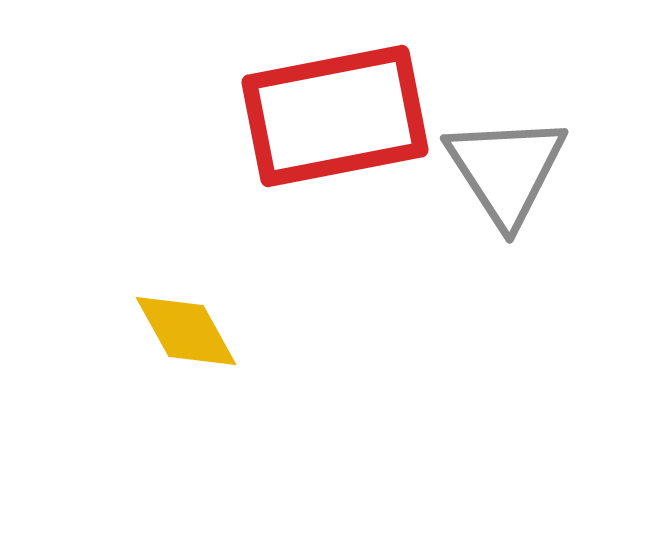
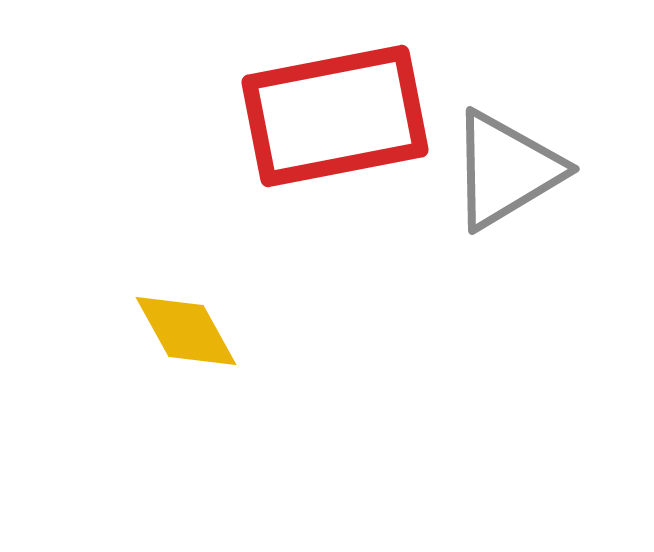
gray triangle: rotated 32 degrees clockwise
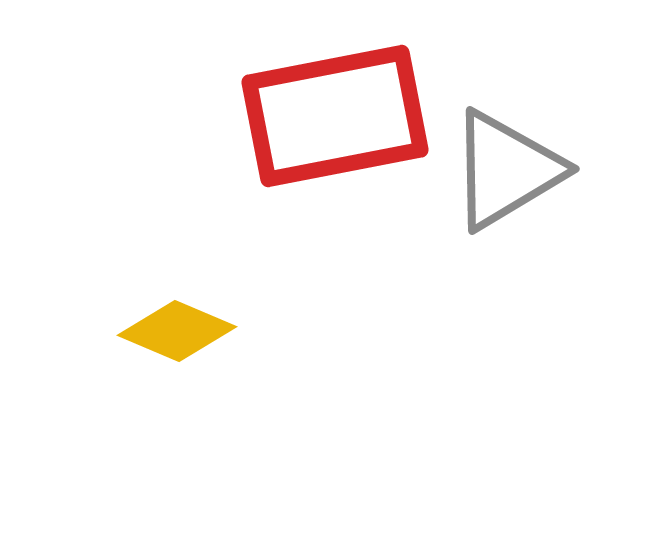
yellow diamond: moved 9 px left; rotated 38 degrees counterclockwise
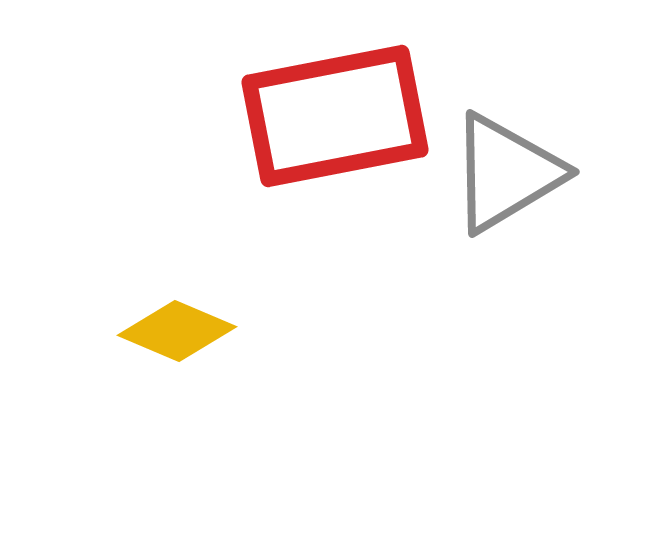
gray triangle: moved 3 px down
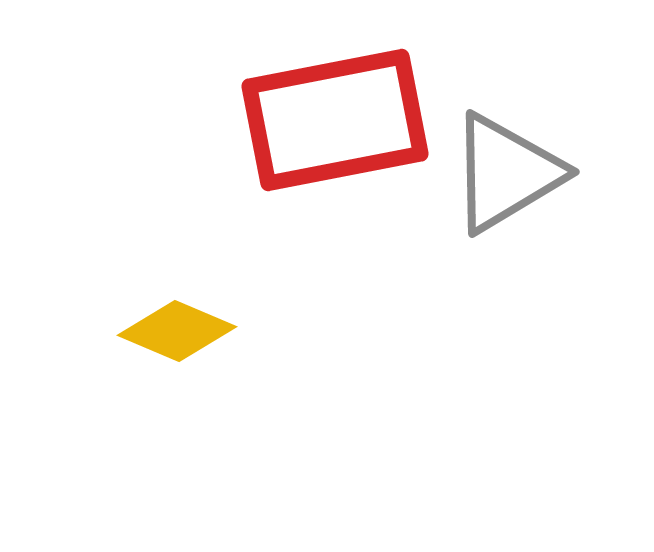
red rectangle: moved 4 px down
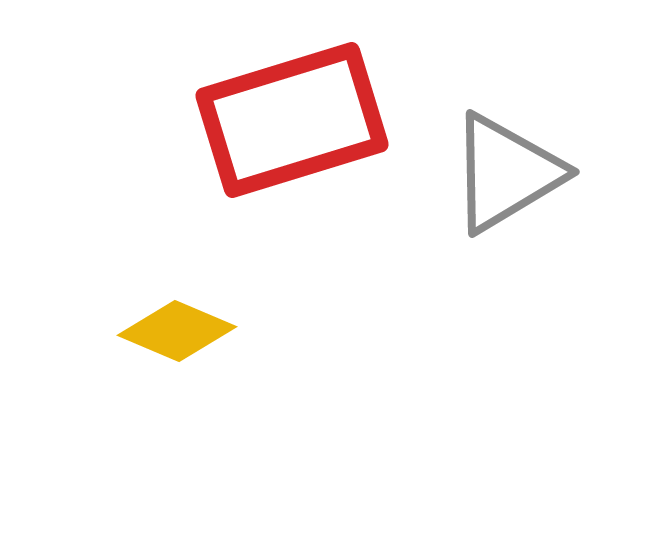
red rectangle: moved 43 px left; rotated 6 degrees counterclockwise
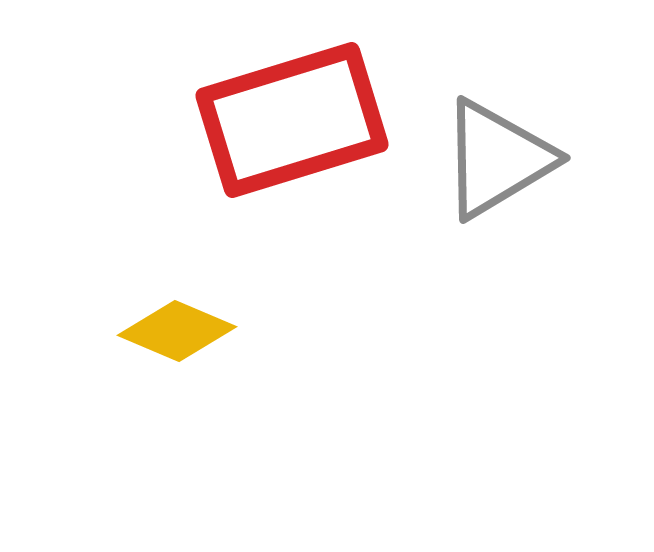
gray triangle: moved 9 px left, 14 px up
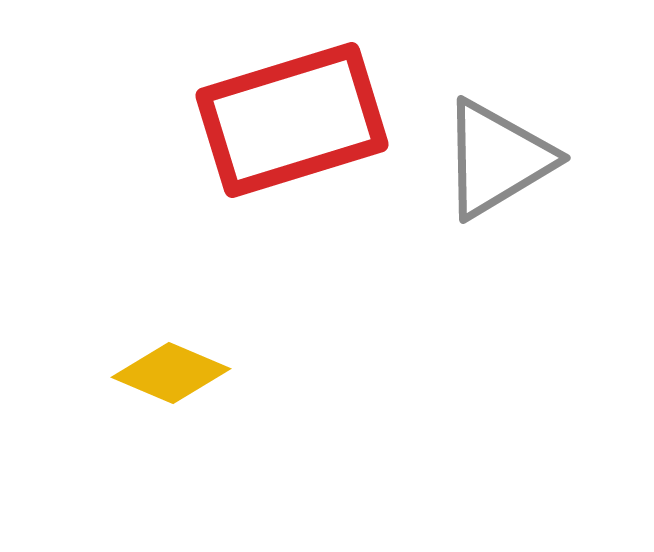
yellow diamond: moved 6 px left, 42 px down
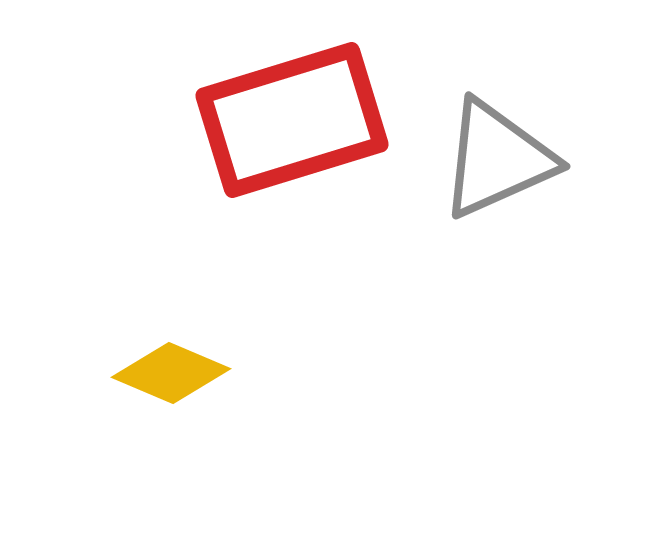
gray triangle: rotated 7 degrees clockwise
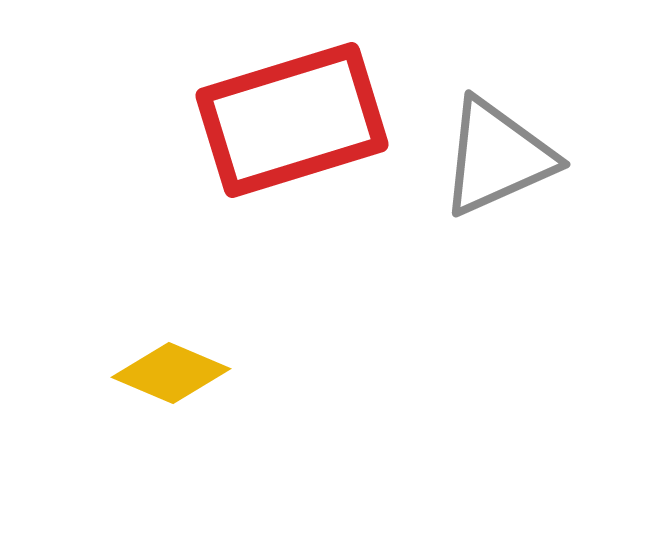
gray triangle: moved 2 px up
